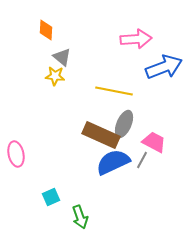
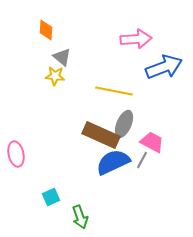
pink trapezoid: moved 2 px left
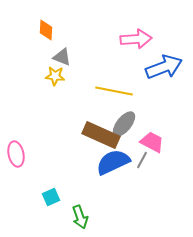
gray triangle: rotated 18 degrees counterclockwise
gray ellipse: rotated 16 degrees clockwise
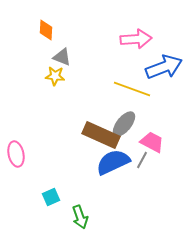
yellow line: moved 18 px right, 2 px up; rotated 9 degrees clockwise
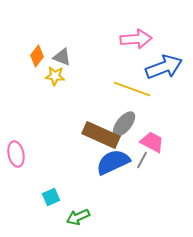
orange diamond: moved 9 px left, 26 px down; rotated 35 degrees clockwise
green arrow: moved 2 px left; rotated 85 degrees clockwise
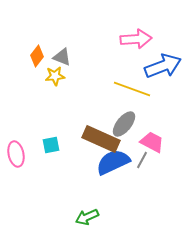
blue arrow: moved 1 px left, 1 px up
yellow star: rotated 12 degrees counterclockwise
brown rectangle: moved 4 px down
cyan square: moved 52 px up; rotated 12 degrees clockwise
green arrow: moved 9 px right
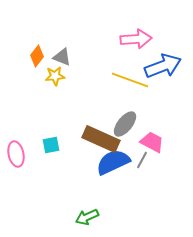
yellow line: moved 2 px left, 9 px up
gray ellipse: moved 1 px right
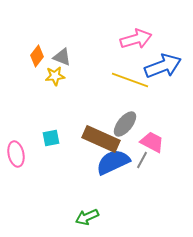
pink arrow: rotated 12 degrees counterclockwise
cyan square: moved 7 px up
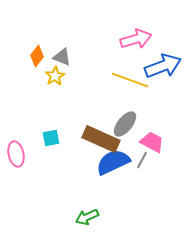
yellow star: rotated 24 degrees counterclockwise
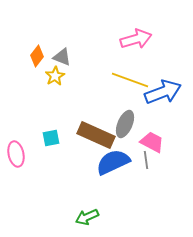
blue arrow: moved 26 px down
gray ellipse: rotated 16 degrees counterclockwise
brown rectangle: moved 5 px left, 4 px up
gray line: moved 4 px right; rotated 36 degrees counterclockwise
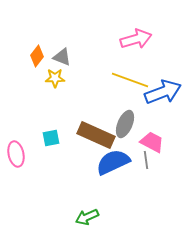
yellow star: moved 2 px down; rotated 30 degrees clockwise
